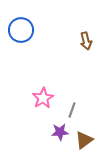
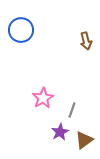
purple star: rotated 24 degrees counterclockwise
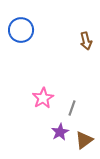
gray line: moved 2 px up
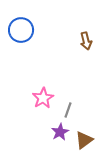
gray line: moved 4 px left, 2 px down
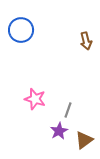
pink star: moved 8 px left, 1 px down; rotated 25 degrees counterclockwise
purple star: moved 1 px left, 1 px up
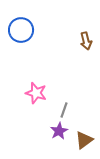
pink star: moved 1 px right, 6 px up
gray line: moved 4 px left
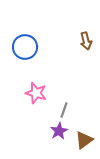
blue circle: moved 4 px right, 17 px down
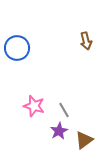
blue circle: moved 8 px left, 1 px down
pink star: moved 2 px left, 13 px down
gray line: rotated 49 degrees counterclockwise
